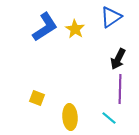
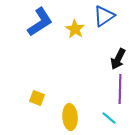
blue triangle: moved 7 px left, 1 px up
blue L-shape: moved 5 px left, 5 px up
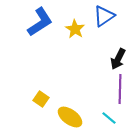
yellow square: moved 4 px right, 1 px down; rotated 14 degrees clockwise
yellow ellipse: rotated 50 degrees counterclockwise
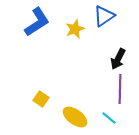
blue L-shape: moved 3 px left
yellow star: rotated 18 degrees clockwise
yellow ellipse: moved 5 px right
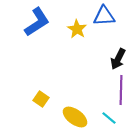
blue triangle: rotated 30 degrees clockwise
yellow star: moved 2 px right; rotated 18 degrees counterclockwise
purple line: moved 1 px right, 1 px down
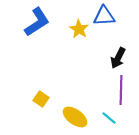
yellow star: moved 2 px right
black arrow: moved 1 px up
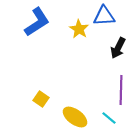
black arrow: moved 10 px up
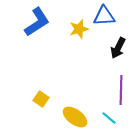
yellow star: rotated 24 degrees clockwise
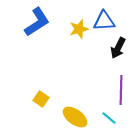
blue triangle: moved 5 px down
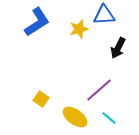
blue triangle: moved 6 px up
purple line: moved 22 px left; rotated 48 degrees clockwise
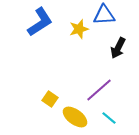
blue L-shape: moved 3 px right
yellow square: moved 9 px right
